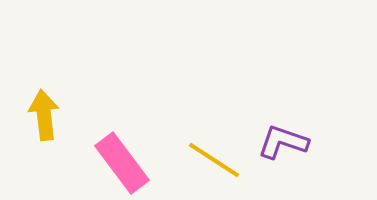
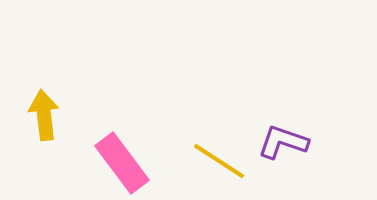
yellow line: moved 5 px right, 1 px down
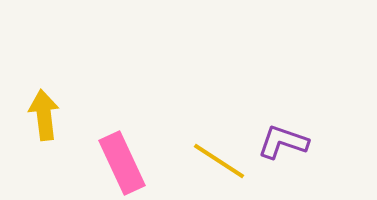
pink rectangle: rotated 12 degrees clockwise
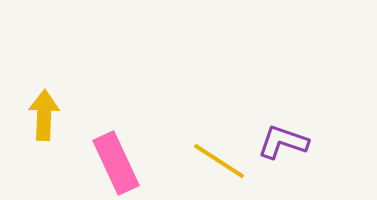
yellow arrow: rotated 9 degrees clockwise
pink rectangle: moved 6 px left
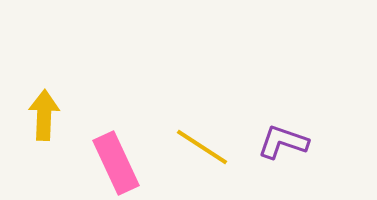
yellow line: moved 17 px left, 14 px up
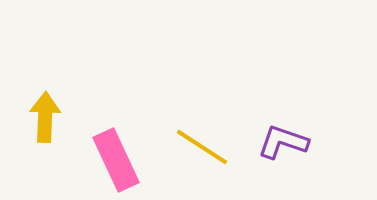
yellow arrow: moved 1 px right, 2 px down
pink rectangle: moved 3 px up
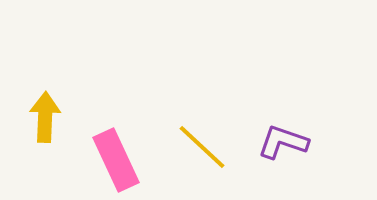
yellow line: rotated 10 degrees clockwise
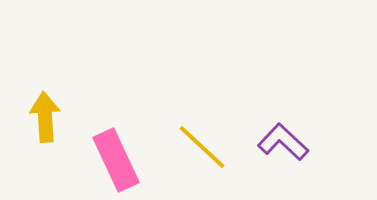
yellow arrow: rotated 6 degrees counterclockwise
purple L-shape: rotated 24 degrees clockwise
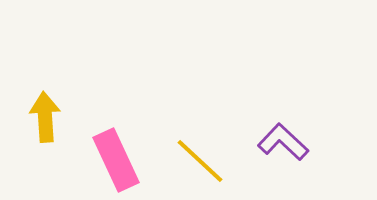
yellow line: moved 2 px left, 14 px down
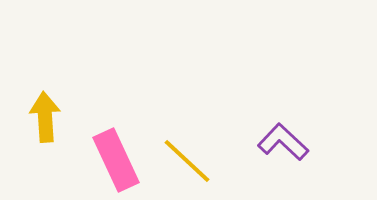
yellow line: moved 13 px left
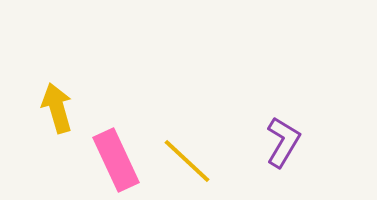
yellow arrow: moved 12 px right, 9 px up; rotated 12 degrees counterclockwise
purple L-shape: rotated 78 degrees clockwise
